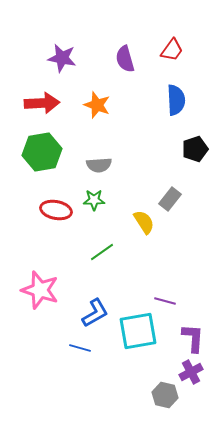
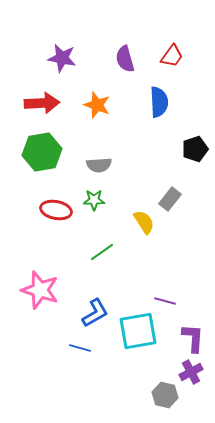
red trapezoid: moved 6 px down
blue semicircle: moved 17 px left, 2 px down
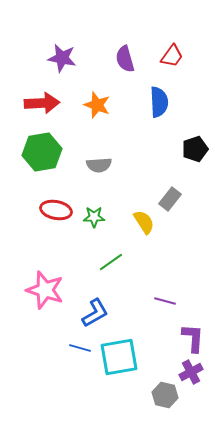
green star: moved 17 px down
green line: moved 9 px right, 10 px down
pink star: moved 5 px right
cyan square: moved 19 px left, 26 px down
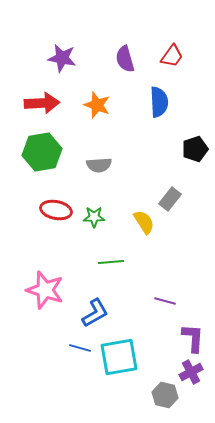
green line: rotated 30 degrees clockwise
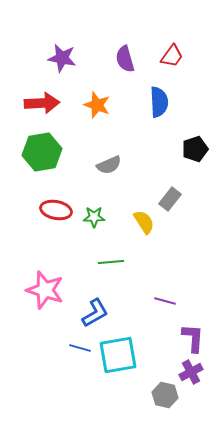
gray semicircle: moved 10 px right; rotated 20 degrees counterclockwise
cyan square: moved 1 px left, 2 px up
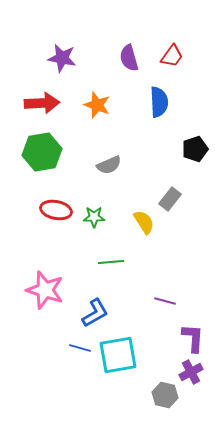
purple semicircle: moved 4 px right, 1 px up
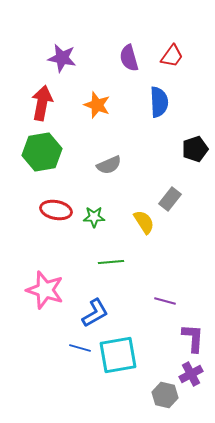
red arrow: rotated 76 degrees counterclockwise
purple cross: moved 2 px down
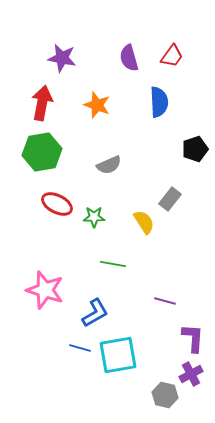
red ellipse: moved 1 px right, 6 px up; rotated 16 degrees clockwise
green line: moved 2 px right, 2 px down; rotated 15 degrees clockwise
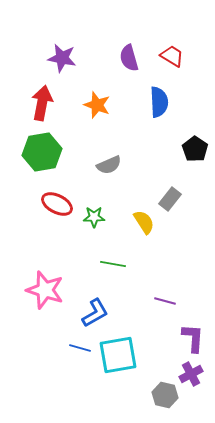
red trapezoid: rotated 95 degrees counterclockwise
black pentagon: rotated 20 degrees counterclockwise
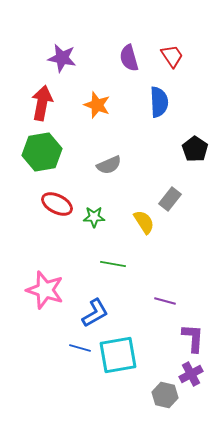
red trapezoid: rotated 25 degrees clockwise
